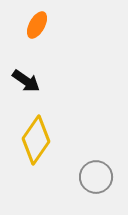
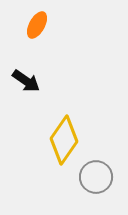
yellow diamond: moved 28 px right
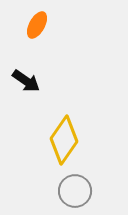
gray circle: moved 21 px left, 14 px down
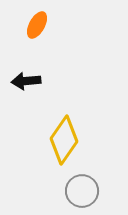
black arrow: rotated 140 degrees clockwise
gray circle: moved 7 px right
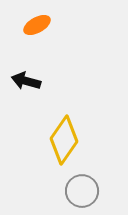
orange ellipse: rotated 32 degrees clockwise
black arrow: rotated 20 degrees clockwise
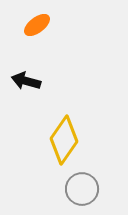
orange ellipse: rotated 8 degrees counterclockwise
gray circle: moved 2 px up
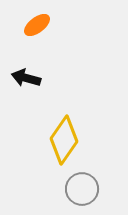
black arrow: moved 3 px up
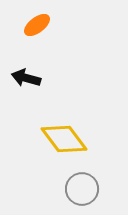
yellow diamond: moved 1 px up; rotated 72 degrees counterclockwise
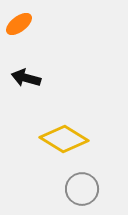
orange ellipse: moved 18 px left, 1 px up
yellow diamond: rotated 21 degrees counterclockwise
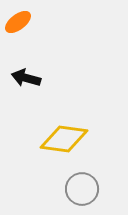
orange ellipse: moved 1 px left, 2 px up
yellow diamond: rotated 24 degrees counterclockwise
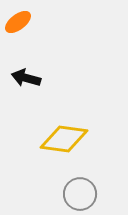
gray circle: moved 2 px left, 5 px down
